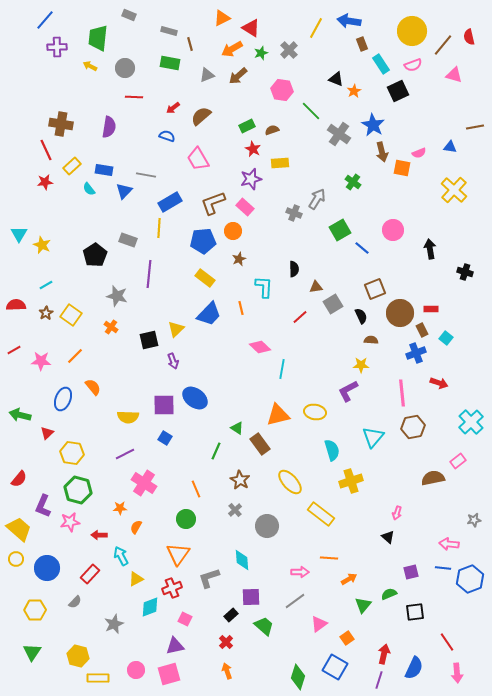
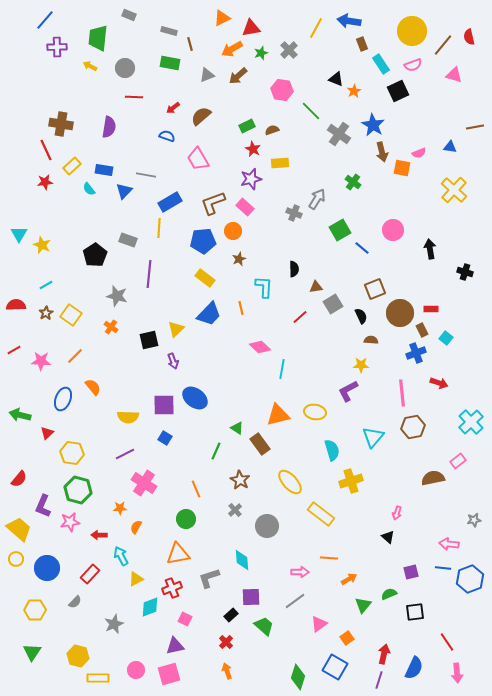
red triangle at (251, 28): rotated 42 degrees counterclockwise
orange triangle at (178, 554): rotated 45 degrees clockwise
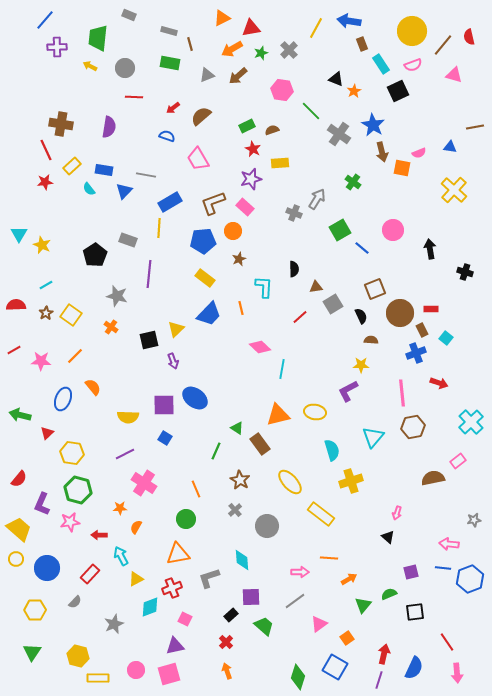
purple L-shape at (43, 506): moved 1 px left, 2 px up
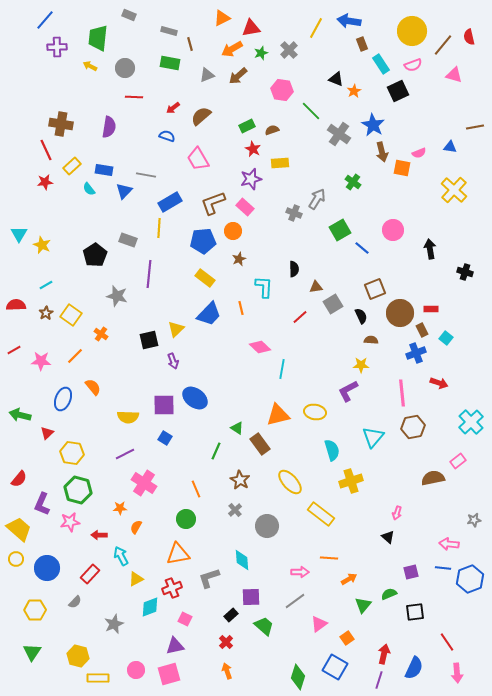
orange cross at (111, 327): moved 10 px left, 7 px down
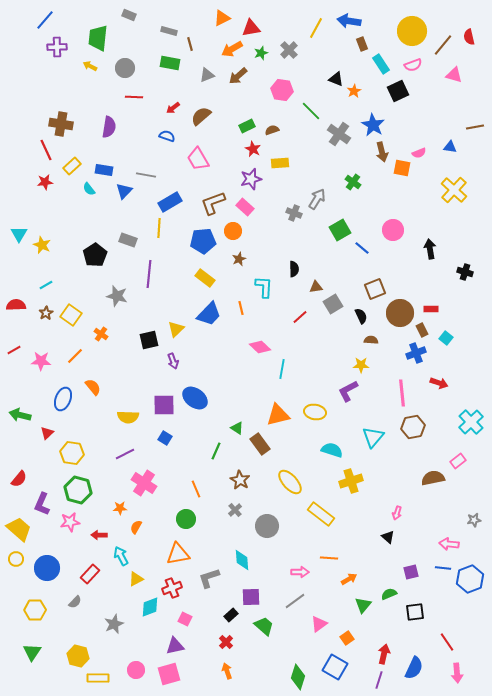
cyan semicircle at (332, 450): rotated 55 degrees counterclockwise
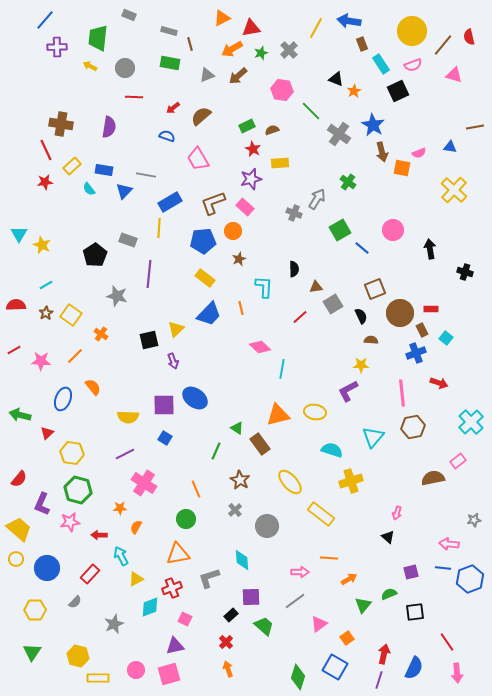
green cross at (353, 182): moved 5 px left
orange arrow at (227, 671): moved 1 px right, 2 px up
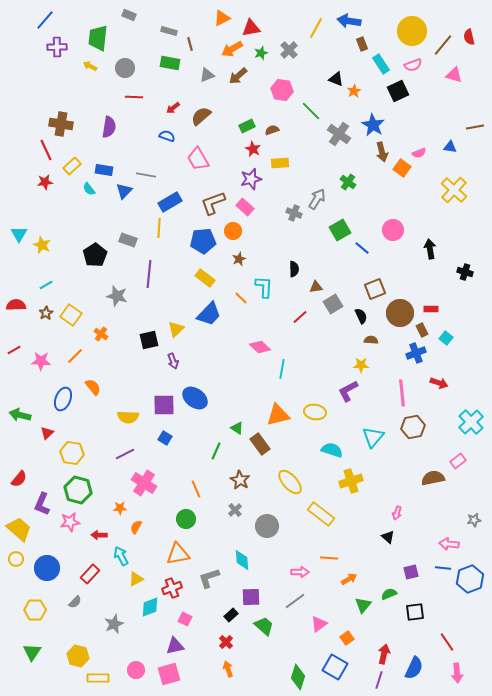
orange square at (402, 168): rotated 24 degrees clockwise
orange line at (241, 308): moved 10 px up; rotated 32 degrees counterclockwise
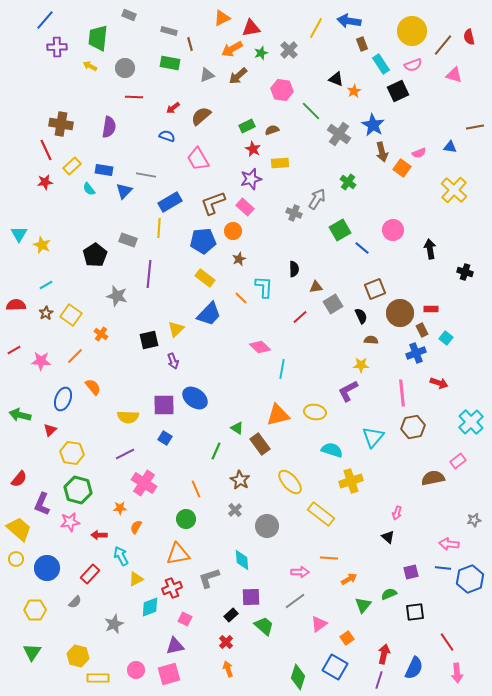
red triangle at (47, 433): moved 3 px right, 3 px up
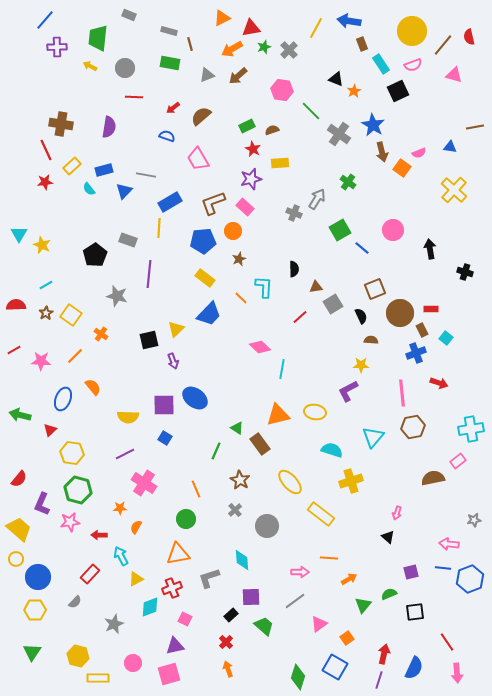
green star at (261, 53): moved 3 px right, 6 px up
blue rectangle at (104, 170): rotated 24 degrees counterclockwise
cyan cross at (471, 422): moved 7 px down; rotated 35 degrees clockwise
blue circle at (47, 568): moved 9 px left, 9 px down
pink circle at (136, 670): moved 3 px left, 7 px up
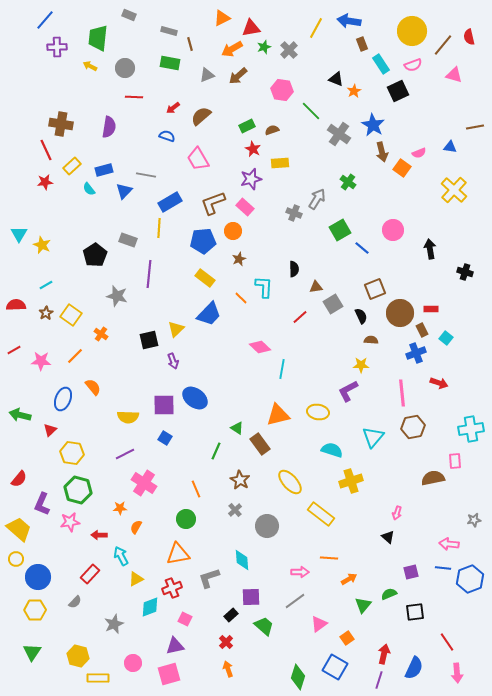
yellow ellipse at (315, 412): moved 3 px right
pink rectangle at (458, 461): moved 3 px left; rotated 56 degrees counterclockwise
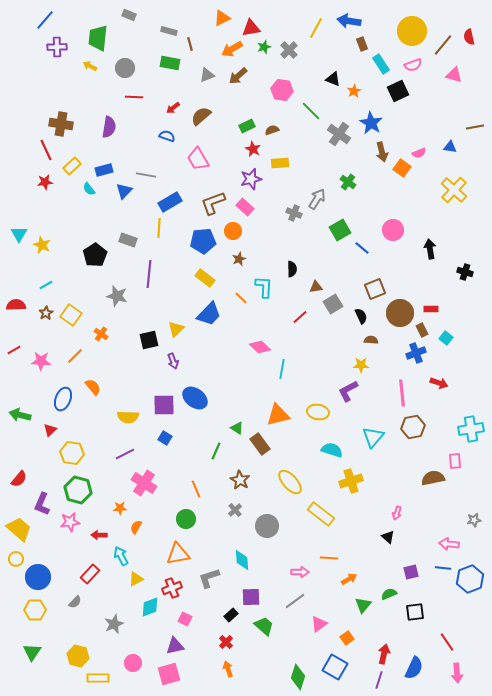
black triangle at (336, 79): moved 3 px left
blue star at (373, 125): moved 2 px left, 2 px up
black semicircle at (294, 269): moved 2 px left
